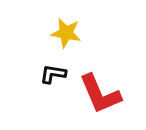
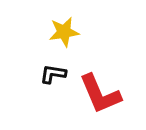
yellow star: moved 2 px left, 1 px up; rotated 20 degrees counterclockwise
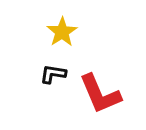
yellow star: moved 2 px left; rotated 24 degrees counterclockwise
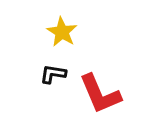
yellow star: rotated 8 degrees counterclockwise
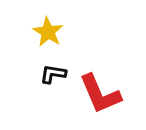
yellow star: moved 14 px left
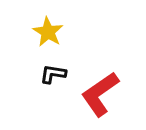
red L-shape: rotated 78 degrees clockwise
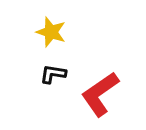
yellow star: moved 3 px right; rotated 12 degrees counterclockwise
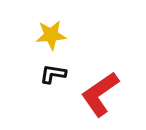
yellow star: moved 3 px down; rotated 24 degrees counterclockwise
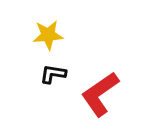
yellow star: moved 3 px left
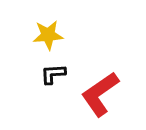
black L-shape: rotated 12 degrees counterclockwise
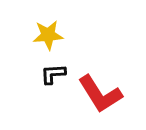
red L-shape: rotated 87 degrees counterclockwise
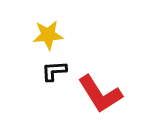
black L-shape: moved 1 px right, 3 px up
